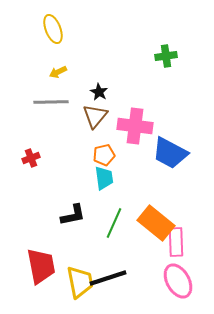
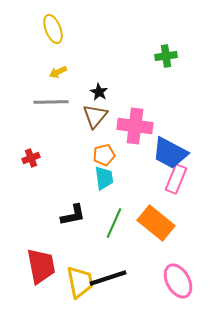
pink rectangle: moved 63 px up; rotated 24 degrees clockwise
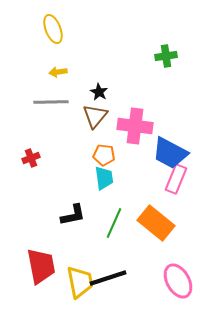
yellow arrow: rotated 18 degrees clockwise
orange pentagon: rotated 20 degrees clockwise
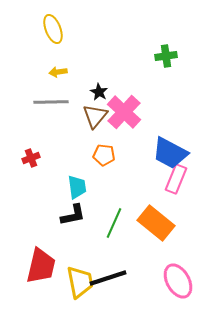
pink cross: moved 11 px left, 14 px up; rotated 36 degrees clockwise
cyan trapezoid: moved 27 px left, 9 px down
red trapezoid: rotated 24 degrees clockwise
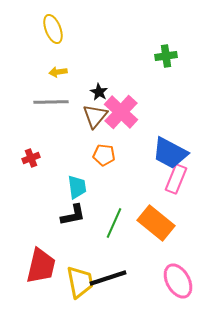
pink cross: moved 3 px left
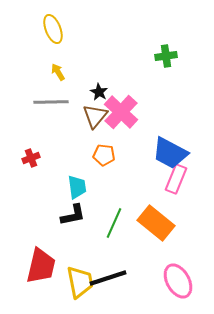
yellow arrow: rotated 66 degrees clockwise
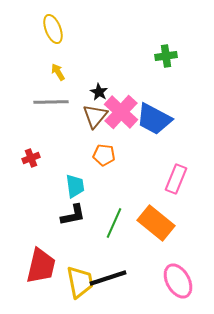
blue trapezoid: moved 16 px left, 34 px up
cyan trapezoid: moved 2 px left, 1 px up
